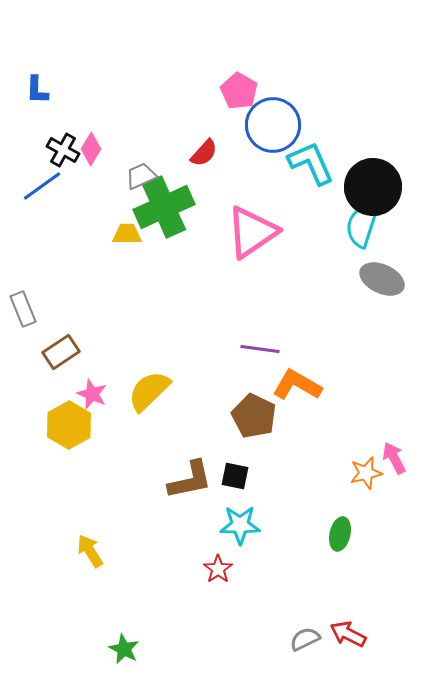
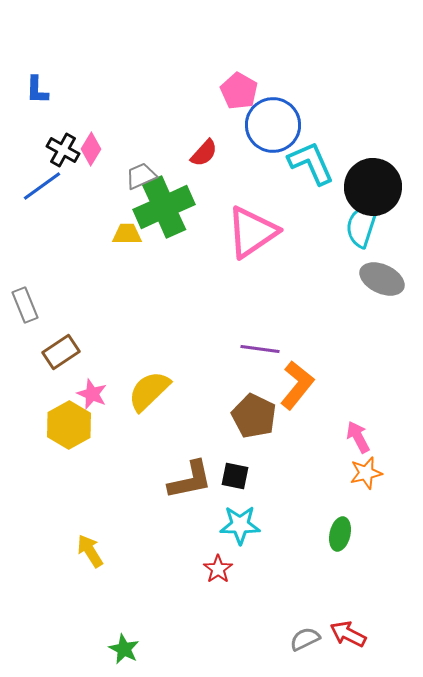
gray rectangle: moved 2 px right, 4 px up
orange L-shape: rotated 99 degrees clockwise
pink arrow: moved 36 px left, 21 px up
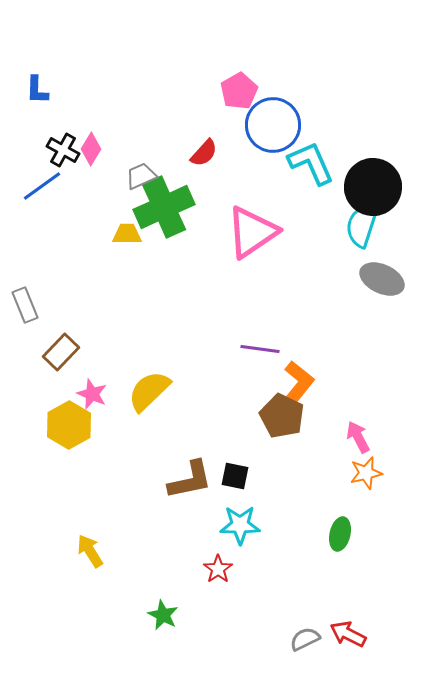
pink pentagon: rotated 12 degrees clockwise
brown rectangle: rotated 12 degrees counterclockwise
brown pentagon: moved 28 px right
green star: moved 39 px right, 34 px up
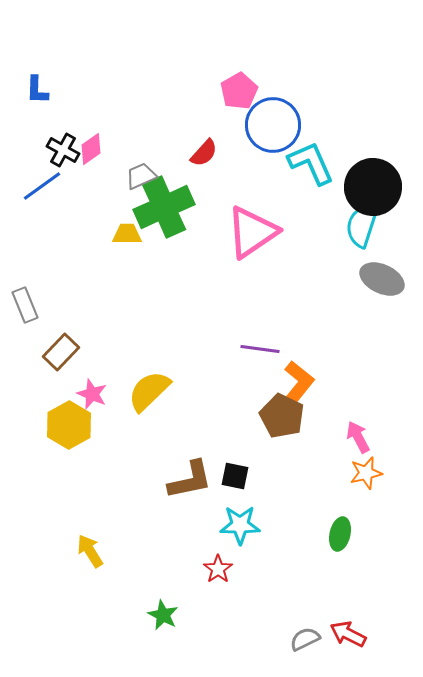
pink diamond: rotated 24 degrees clockwise
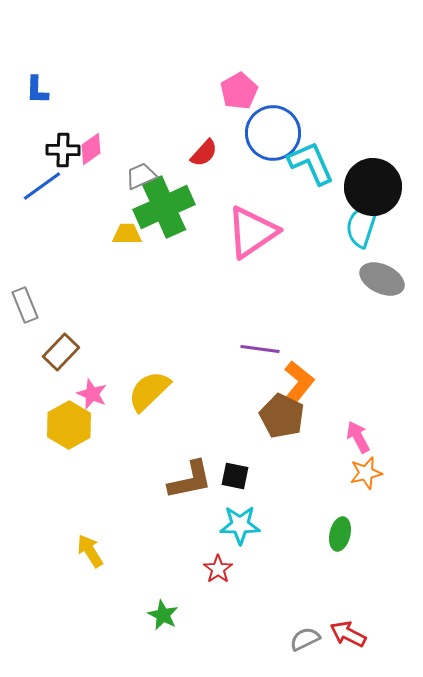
blue circle: moved 8 px down
black cross: rotated 28 degrees counterclockwise
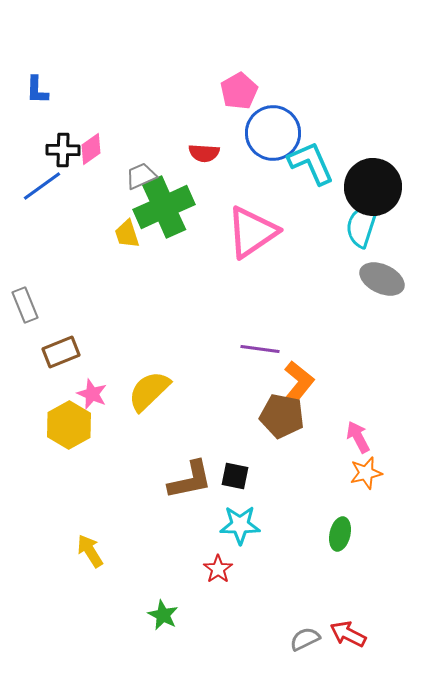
red semicircle: rotated 52 degrees clockwise
yellow trapezoid: rotated 108 degrees counterclockwise
brown rectangle: rotated 24 degrees clockwise
brown pentagon: rotated 15 degrees counterclockwise
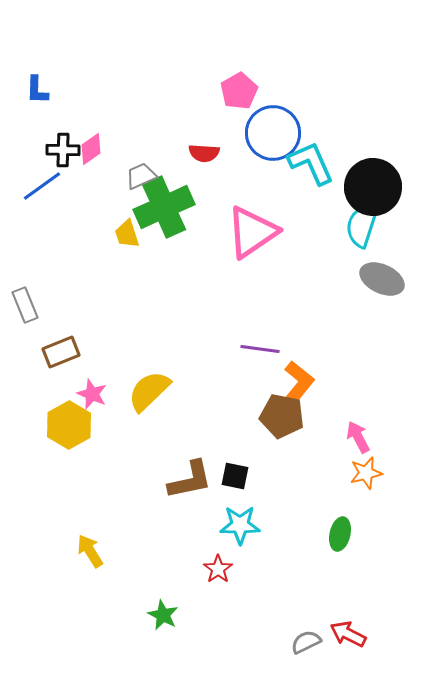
gray semicircle: moved 1 px right, 3 px down
